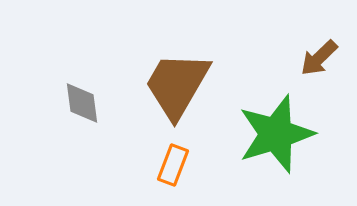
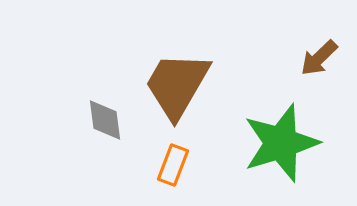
gray diamond: moved 23 px right, 17 px down
green star: moved 5 px right, 9 px down
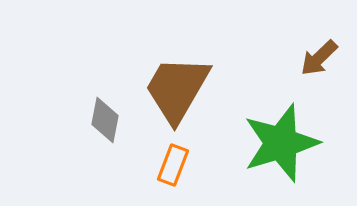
brown trapezoid: moved 4 px down
gray diamond: rotated 18 degrees clockwise
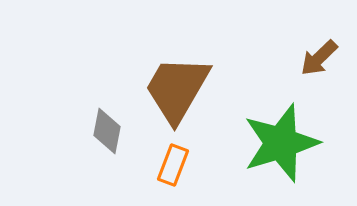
gray diamond: moved 2 px right, 11 px down
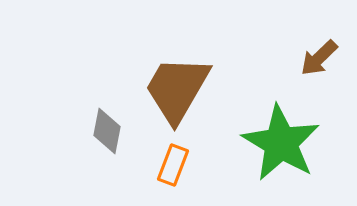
green star: rotated 24 degrees counterclockwise
